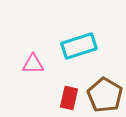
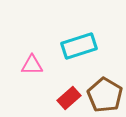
pink triangle: moved 1 px left, 1 px down
red rectangle: rotated 35 degrees clockwise
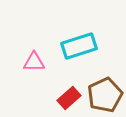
pink triangle: moved 2 px right, 3 px up
brown pentagon: rotated 16 degrees clockwise
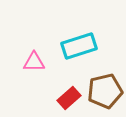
brown pentagon: moved 4 px up; rotated 12 degrees clockwise
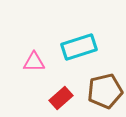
cyan rectangle: moved 1 px down
red rectangle: moved 8 px left
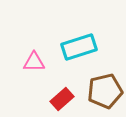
red rectangle: moved 1 px right, 1 px down
